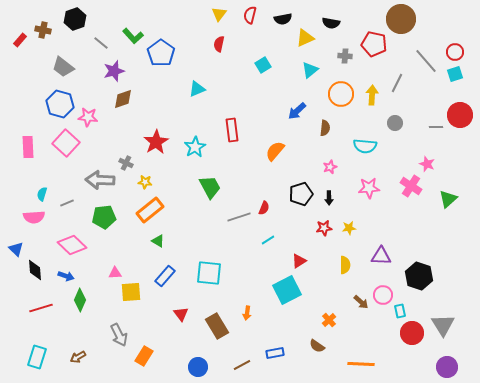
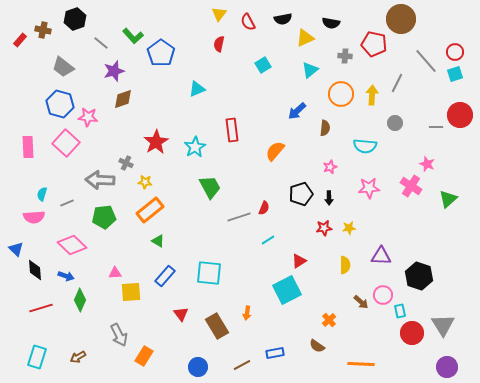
red semicircle at (250, 15): moved 2 px left, 7 px down; rotated 42 degrees counterclockwise
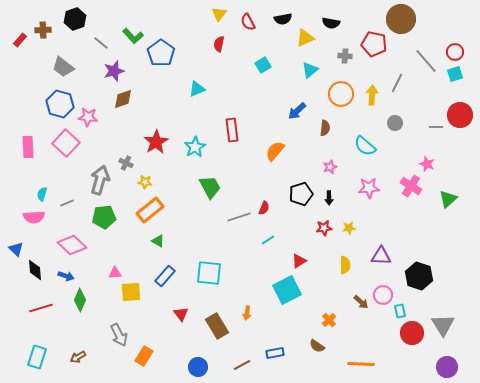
brown cross at (43, 30): rotated 14 degrees counterclockwise
cyan semicircle at (365, 146): rotated 35 degrees clockwise
gray arrow at (100, 180): rotated 104 degrees clockwise
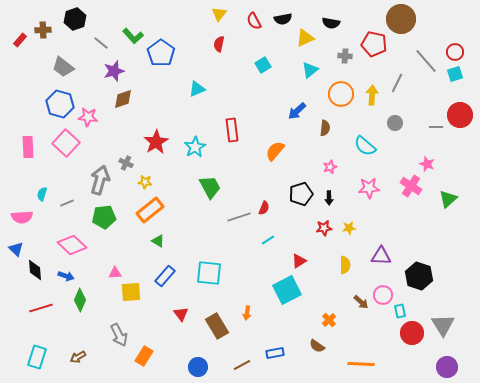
red semicircle at (248, 22): moved 6 px right, 1 px up
pink semicircle at (34, 217): moved 12 px left
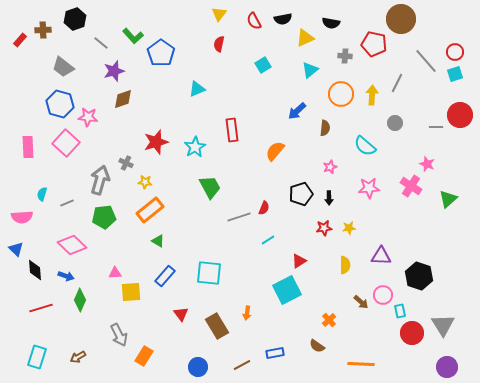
red star at (156, 142): rotated 15 degrees clockwise
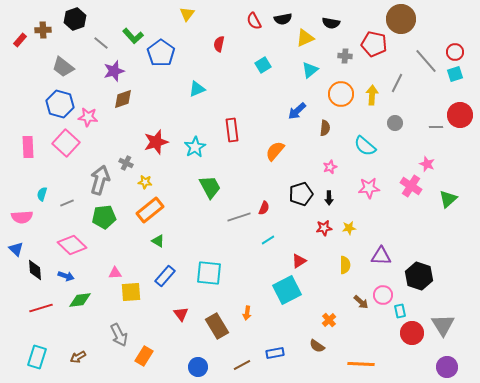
yellow triangle at (219, 14): moved 32 px left
green diamond at (80, 300): rotated 60 degrees clockwise
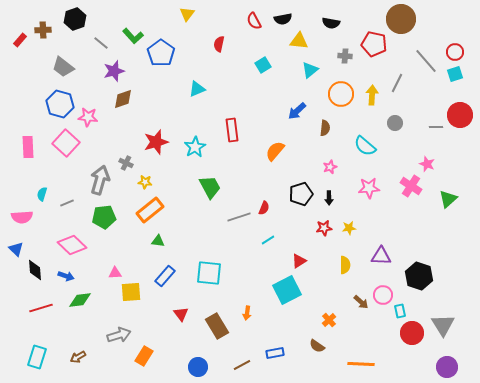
yellow triangle at (305, 38): moved 6 px left, 3 px down; rotated 30 degrees clockwise
green triangle at (158, 241): rotated 24 degrees counterclockwise
gray arrow at (119, 335): rotated 80 degrees counterclockwise
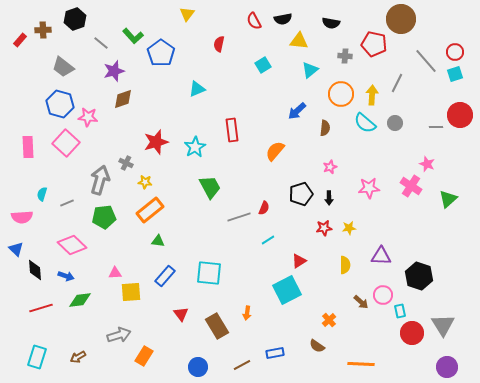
cyan semicircle at (365, 146): moved 23 px up
